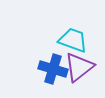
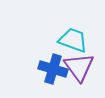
purple triangle: rotated 28 degrees counterclockwise
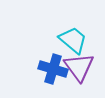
cyan trapezoid: rotated 20 degrees clockwise
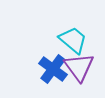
blue cross: rotated 20 degrees clockwise
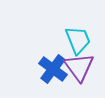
cyan trapezoid: moved 5 px right; rotated 28 degrees clockwise
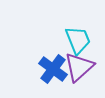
purple triangle: rotated 24 degrees clockwise
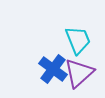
purple triangle: moved 6 px down
